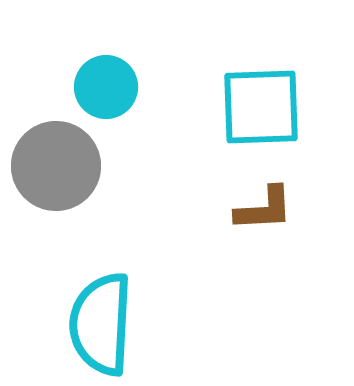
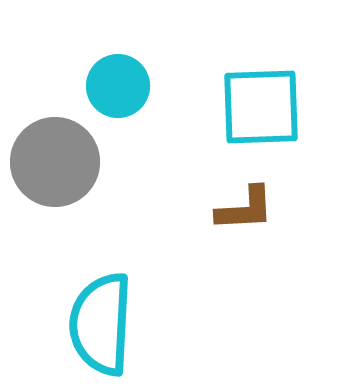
cyan circle: moved 12 px right, 1 px up
gray circle: moved 1 px left, 4 px up
brown L-shape: moved 19 px left
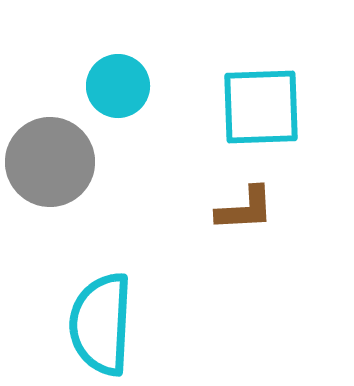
gray circle: moved 5 px left
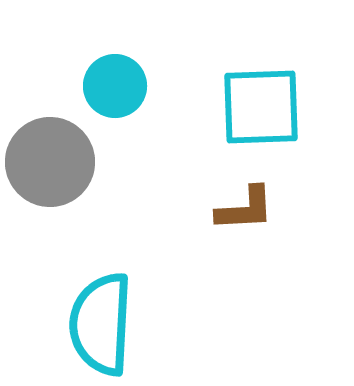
cyan circle: moved 3 px left
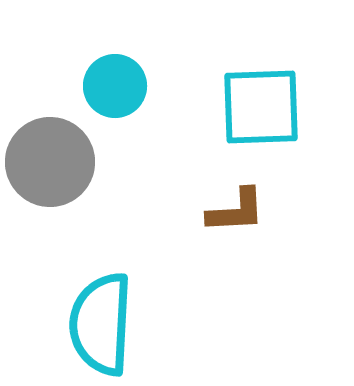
brown L-shape: moved 9 px left, 2 px down
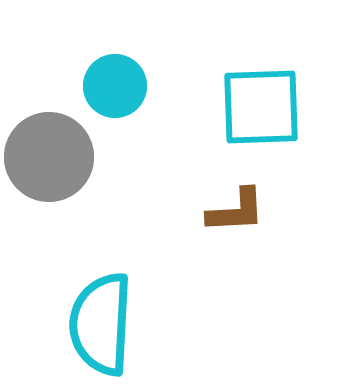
gray circle: moved 1 px left, 5 px up
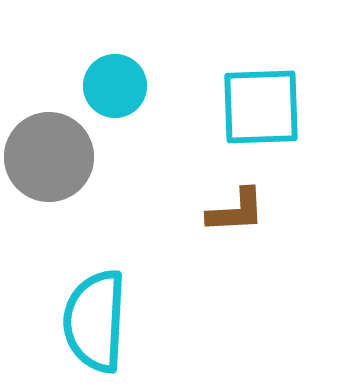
cyan semicircle: moved 6 px left, 3 px up
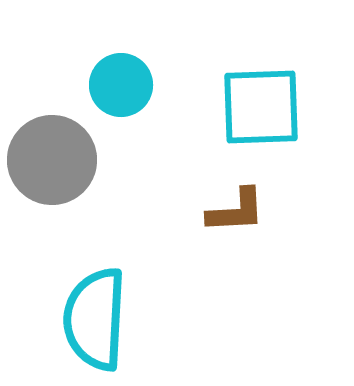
cyan circle: moved 6 px right, 1 px up
gray circle: moved 3 px right, 3 px down
cyan semicircle: moved 2 px up
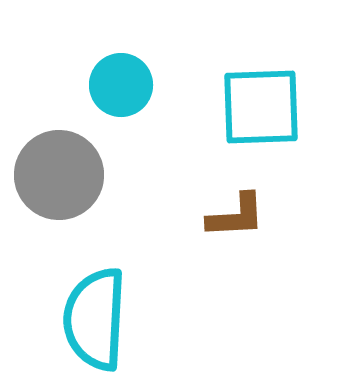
gray circle: moved 7 px right, 15 px down
brown L-shape: moved 5 px down
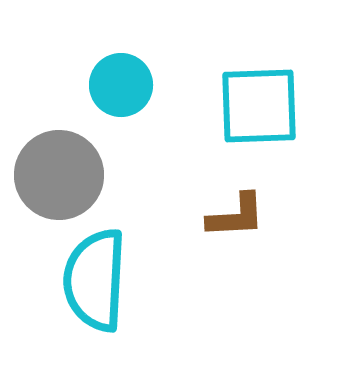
cyan square: moved 2 px left, 1 px up
cyan semicircle: moved 39 px up
